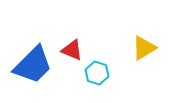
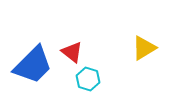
red triangle: moved 2 px down; rotated 15 degrees clockwise
cyan hexagon: moved 9 px left, 6 px down
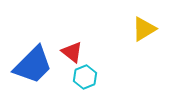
yellow triangle: moved 19 px up
cyan hexagon: moved 3 px left, 2 px up; rotated 20 degrees clockwise
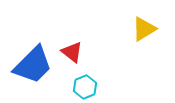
cyan hexagon: moved 10 px down
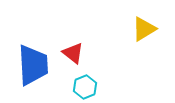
red triangle: moved 1 px right, 1 px down
blue trapezoid: rotated 48 degrees counterclockwise
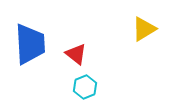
red triangle: moved 3 px right, 1 px down
blue trapezoid: moved 3 px left, 21 px up
